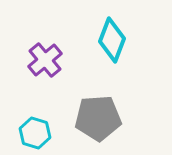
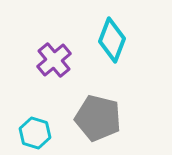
purple cross: moved 9 px right
gray pentagon: rotated 18 degrees clockwise
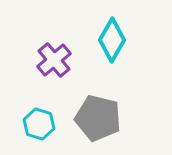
cyan diamond: rotated 9 degrees clockwise
cyan hexagon: moved 4 px right, 9 px up
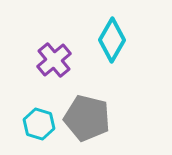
gray pentagon: moved 11 px left
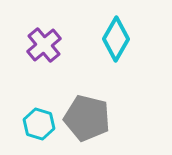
cyan diamond: moved 4 px right, 1 px up
purple cross: moved 10 px left, 15 px up
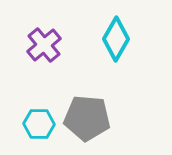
gray pentagon: rotated 9 degrees counterclockwise
cyan hexagon: rotated 16 degrees counterclockwise
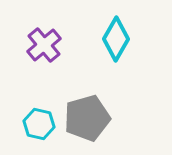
gray pentagon: rotated 21 degrees counterclockwise
cyan hexagon: rotated 12 degrees clockwise
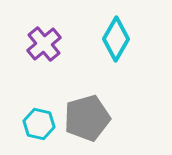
purple cross: moved 1 px up
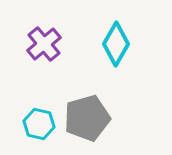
cyan diamond: moved 5 px down
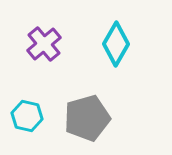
cyan hexagon: moved 12 px left, 8 px up
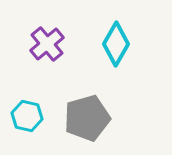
purple cross: moved 3 px right
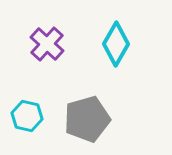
purple cross: rotated 8 degrees counterclockwise
gray pentagon: moved 1 px down
